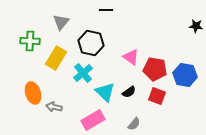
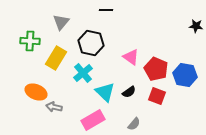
red pentagon: moved 1 px right; rotated 15 degrees clockwise
orange ellipse: moved 3 px right, 1 px up; rotated 50 degrees counterclockwise
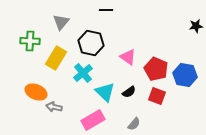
black star: rotated 16 degrees counterclockwise
pink triangle: moved 3 px left
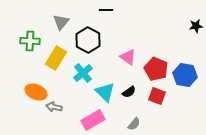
black hexagon: moved 3 px left, 3 px up; rotated 15 degrees clockwise
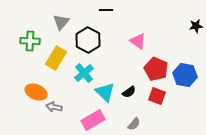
pink triangle: moved 10 px right, 16 px up
cyan cross: moved 1 px right
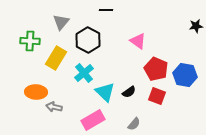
orange ellipse: rotated 20 degrees counterclockwise
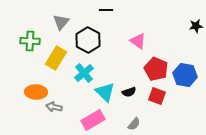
black semicircle: rotated 16 degrees clockwise
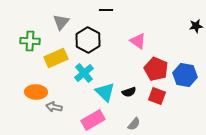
yellow rectangle: rotated 35 degrees clockwise
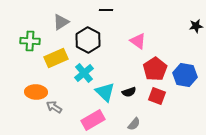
gray triangle: rotated 18 degrees clockwise
red pentagon: moved 1 px left; rotated 15 degrees clockwise
gray arrow: rotated 21 degrees clockwise
